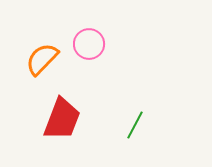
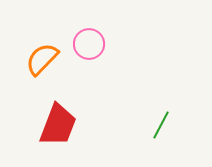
red trapezoid: moved 4 px left, 6 px down
green line: moved 26 px right
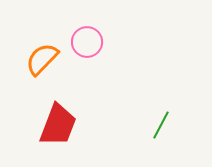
pink circle: moved 2 px left, 2 px up
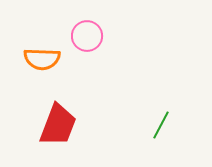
pink circle: moved 6 px up
orange semicircle: rotated 132 degrees counterclockwise
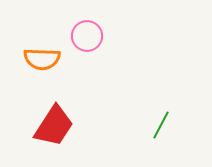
red trapezoid: moved 4 px left, 1 px down; rotated 12 degrees clockwise
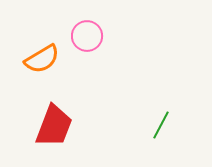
orange semicircle: rotated 33 degrees counterclockwise
red trapezoid: rotated 12 degrees counterclockwise
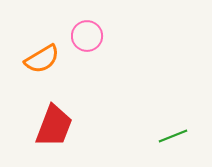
green line: moved 12 px right, 11 px down; rotated 40 degrees clockwise
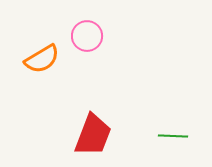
red trapezoid: moved 39 px right, 9 px down
green line: rotated 24 degrees clockwise
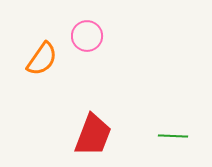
orange semicircle: rotated 24 degrees counterclockwise
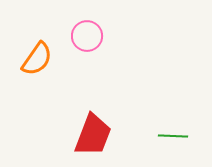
orange semicircle: moved 5 px left
